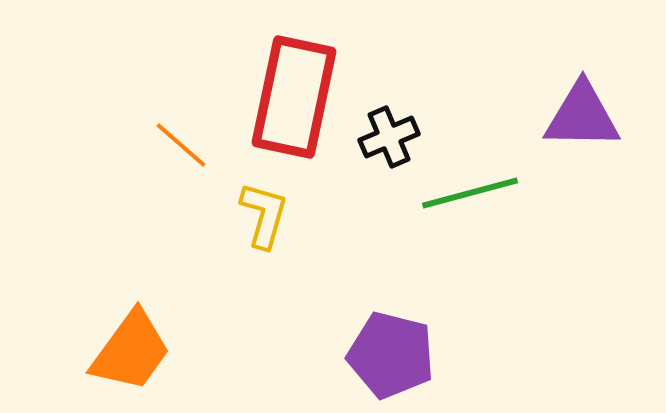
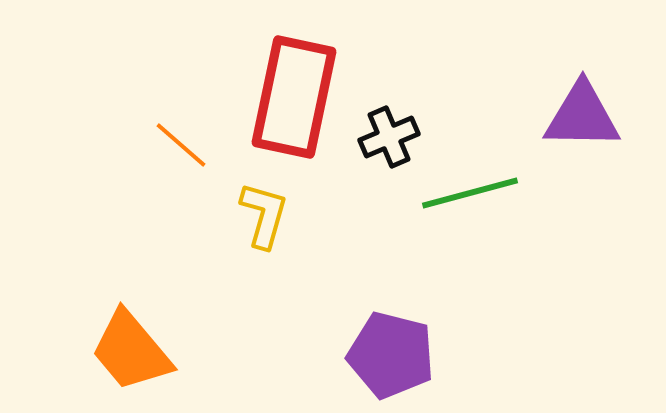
orange trapezoid: rotated 104 degrees clockwise
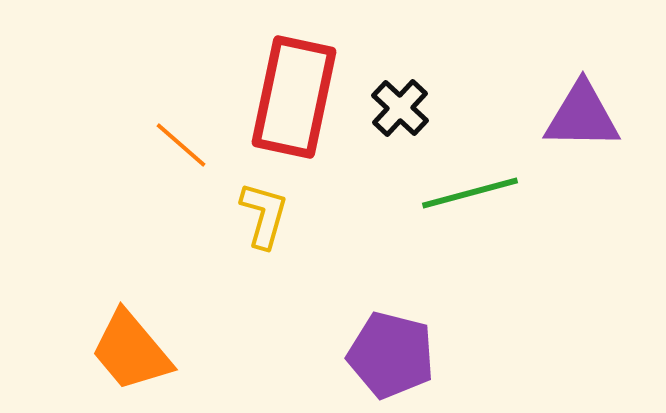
black cross: moved 11 px right, 29 px up; rotated 24 degrees counterclockwise
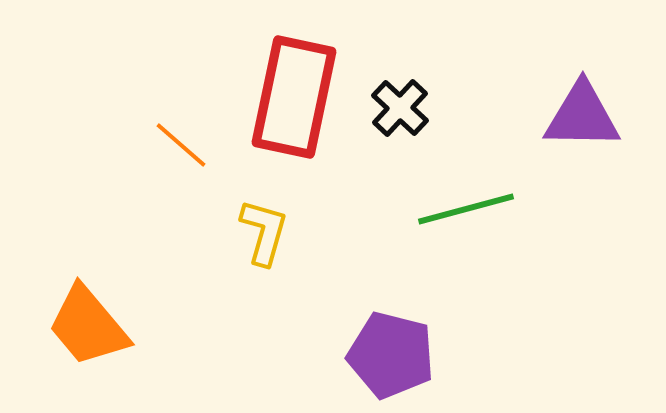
green line: moved 4 px left, 16 px down
yellow L-shape: moved 17 px down
orange trapezoid: moved 43 px left, 25 px up
